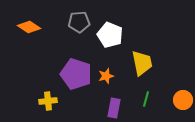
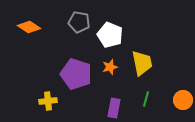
gray pentagon: rotated 15 degrees clockwise
orange star: moved 4 px right, 9 px up
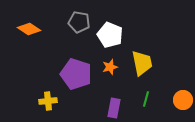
orange diamond: moved 2 px down
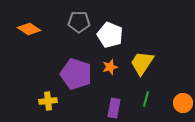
gray pentagon: rotated 10 degrees counterclockwise
yellow trapezoid: rotated 136 degrees counterclockwise
orange circle: moved 3 px down
